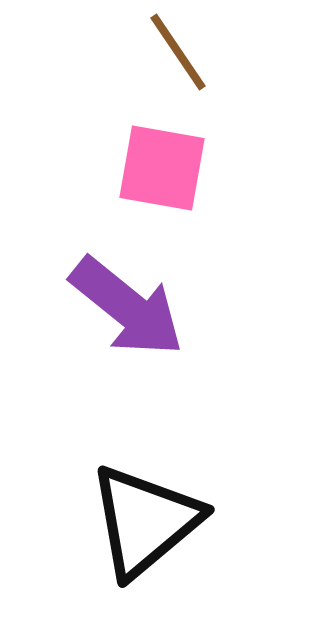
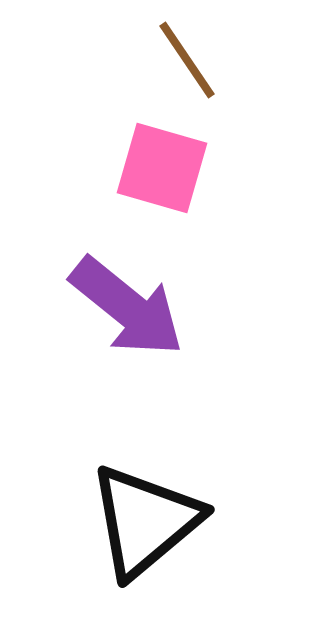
brown line: moved 9 px right, 8 px down
pink square: rotated 6 degrees clockwise
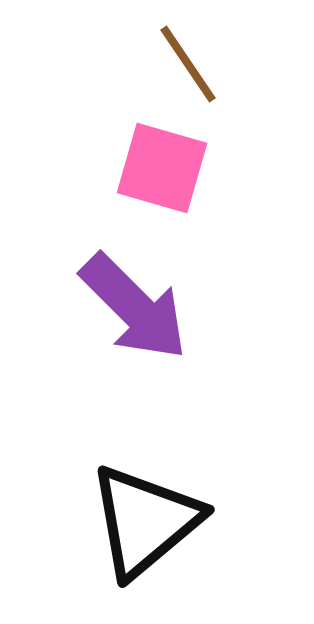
brown line: moved 1 px right, 4 px down
purple arrow: moved 7 px right; rotated 6 degrees clockwise
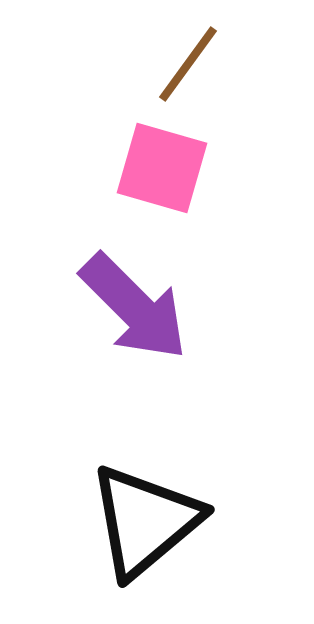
brown line: rotated 70 degrees clockwise
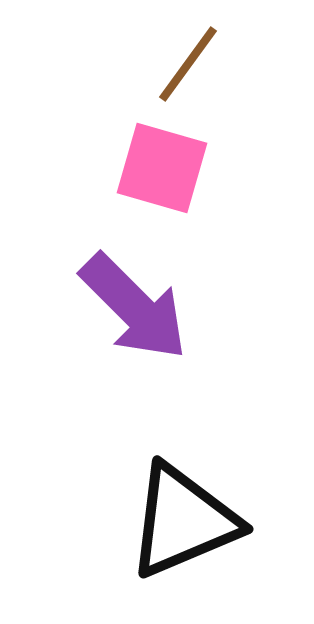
black triangle: moved 38 px right; rotated 17 degrees clockwise
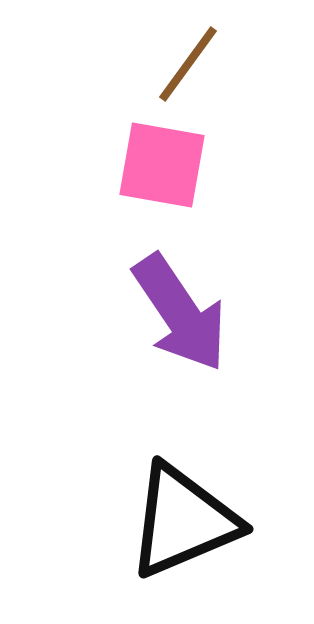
pink square: moved 3 px up; rotated 6 degrees counterclockwise
purple arrow: moved 46 px right, 6 px down; rotated 11 degrees clockwise
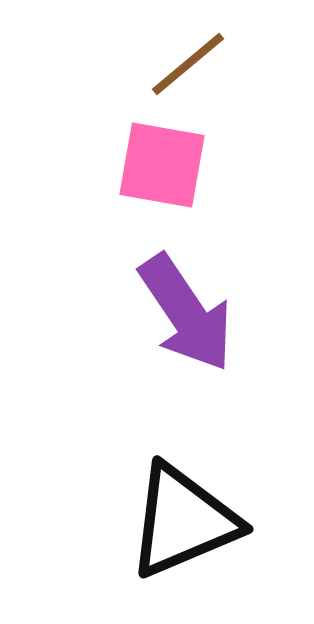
brown line: rotated 14 degrees clockwise
purple arrow: moved 6 px right
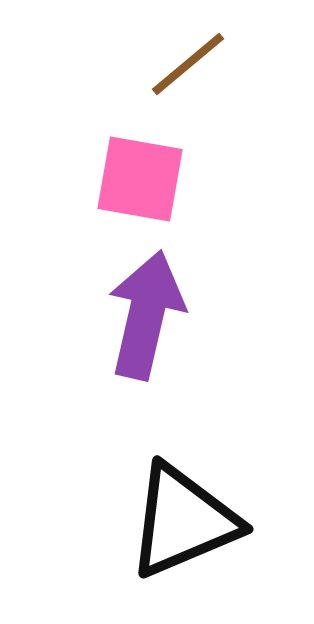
pink square: moved 22 px left, 14 px down
purple arrow: moved 40 px left, 2 px down; rotated 133 degrees counterclockwise
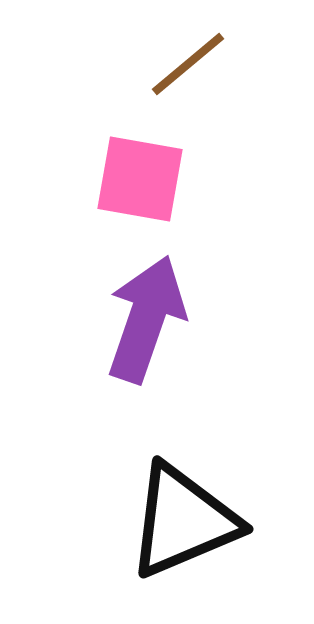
purple arrow: moved 4 px down; rotated 6 degrees clockwise
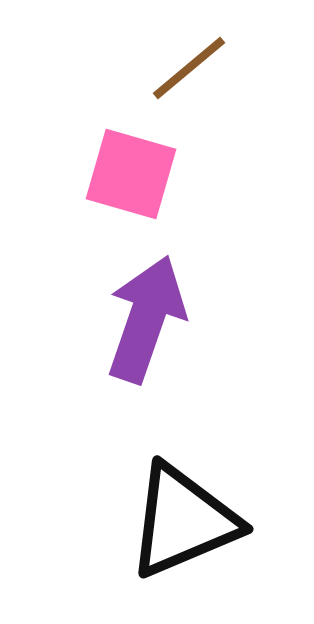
brown line: moved 1 px right, 4 px down
pink square: moved 9 px left, 5 px up; rotated 6 degrees clockwise
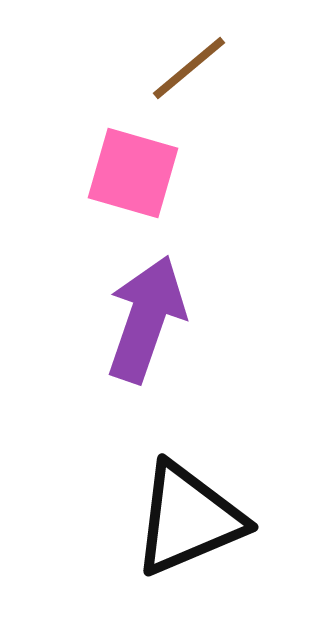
pink square: moved 2 px right, 1 px up
black triangle: moved 5 px right, 2 px up
